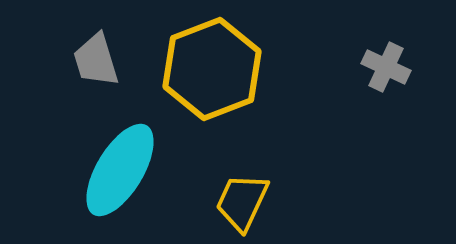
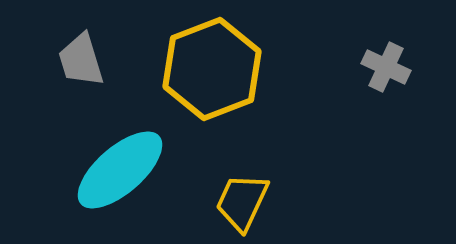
gray trapezoid: moved 15 px left
cyan ellipse: rotated 18 degrees clockwise
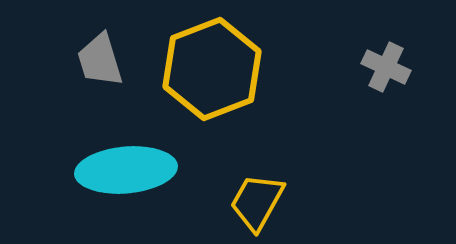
gray trapezoid: moved 19 px right
cyan ellipse: moved 6 px right; rotated 36 degrees clockwise
yellow trapezoid: moved 15 px right; rotated 4 degrees clockwise
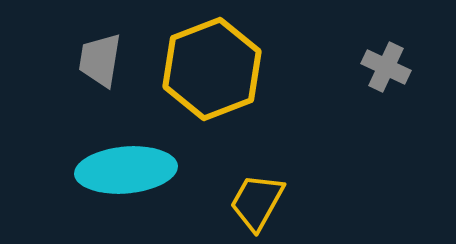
gray trapezoid: rotated 26 degrees clockwise
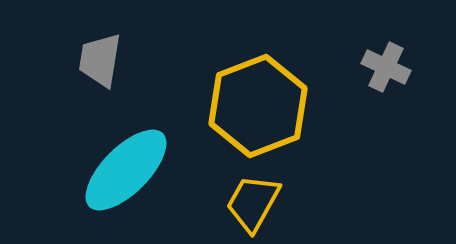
yellow hexagon: moved 46 px right, 37 px down
cyan ellipse: rotated 40 degrees counterclockwise
yellow trapezoid: moved 4 px left, 1 px down
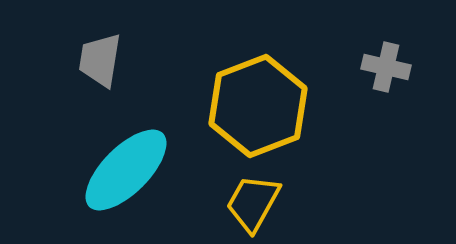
gray cross: rotated 12 degrees counterclockwise
